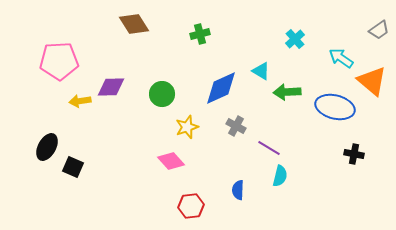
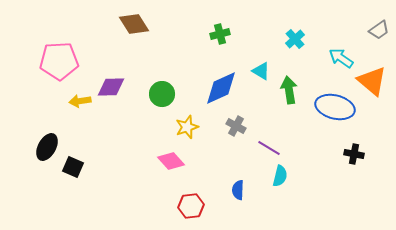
green cross: moved 20 px right
green arrow: moved 2 px right, 2 px up; rotated 84 degrees clockwise
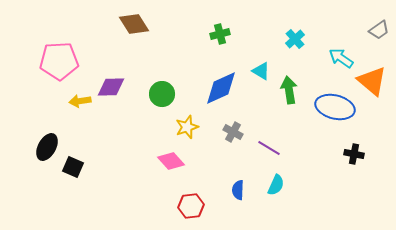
gray cross: moved 3 px left, 6 px down
cyan semicircle: moved 4 px left, 9 px down; rotated 10 degrees clockwise
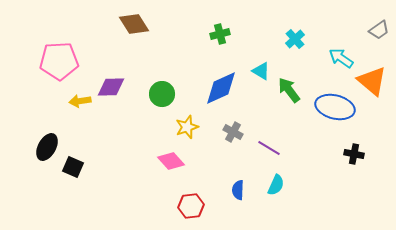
green arrow: rotated 28 degrees counterclockwise
